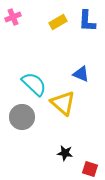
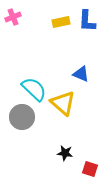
yellow rectangle: moved 3 px right; rotated 18 degrees clockwise
cyan semicircle: moved 5 px down
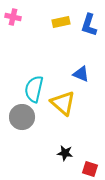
pink cross: rotated 35 degrees clockwise
blue L-shape: moved 2 px right, 4 px down; rotated 15 degrees clockwise
cyan semicircle: rotated 120 degrees counterclockwise
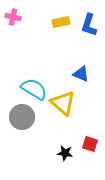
cyan semicircle: rotated 108 degrees clockwise
red square: moved 25 px up
